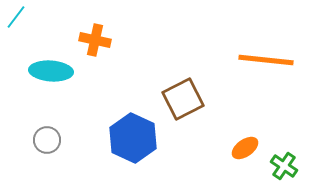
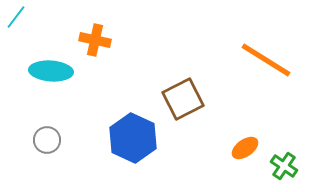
orange line: rotated 26 degrees clockwise
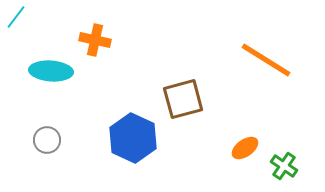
brown square: rotated 12 degrees clockwise
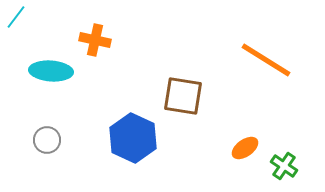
brown square: moved 3 px up; rotated 24 degrees clockwise
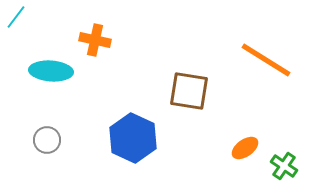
brown square: moved 6 px right, 5 px up
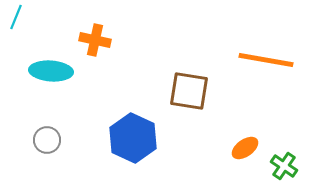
cyan line: rotated 15 degrees counterclockwise
orange line: rotated 22 degrees counterclockwise
